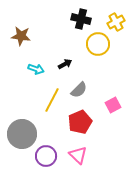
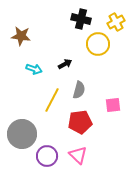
cyan arrow: moved 2 px left
gray semicircle: rotated 30 degrees counterclockwise
pink square: rotated 21 degrees clockwise
red pentagon: rotated 15 degrees clockwise
purple circle: moved 1 px right
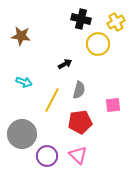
cyan arrow: moved 10 px left, 13 px down
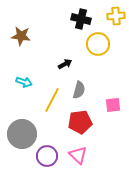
yellow cross: moved 6 px up; rotated 24 degrees clockwise
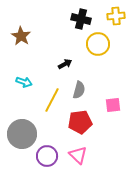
brown star: rotated 24 degrees clockwise
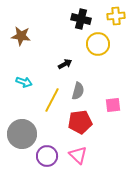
brown star: rotated 24 degrees counterclockwise
gray semicircle: moved 1 px left, 1 px down
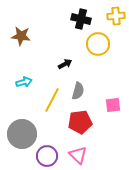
cyan arrow: rotated 35 degrees counterclockwise
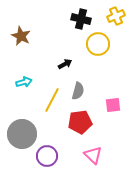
yellow cross: rotated 18 degrees counterclockwise
brown star: rotated 18 degrees clockwise
pink triangle: moved 15 px right
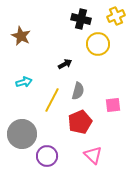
red pentagon: rotated 15 degrees counterclockwise
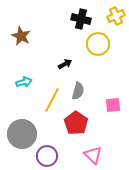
red pentagon: moved 4 px left, 1 px down; rotated 15 degrees counterclockwise
